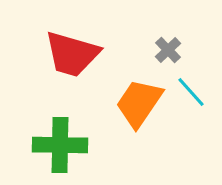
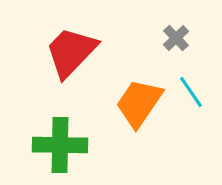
gray cross: moved 8 px right, 12 px up
red trapezoid: moved 1 px left, 2 px up; rotated 118 degrees clockwise
cyan line: rotated 8 degrees clockwise
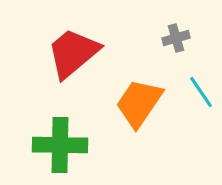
gray cross: rotated 28 degrees clockwise
red trapezoid: moved 2 px right, 1 px down; rotated 6 degrees clockwise
cyan line: moved 10 px right
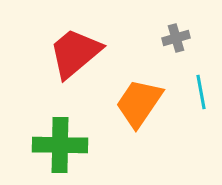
red trapezoid: moved 2 px right
cyan line: rotated 24 degrees clockwise
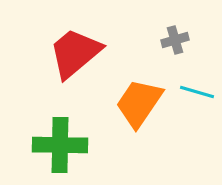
gray cross: moved 1 px left, 2 px down
cyan line: moved 4 px left; rotated 64 degrees counterclockwise
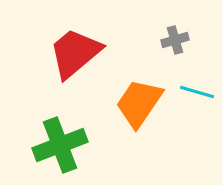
green cross: rotated 22 degrees counterclockwise
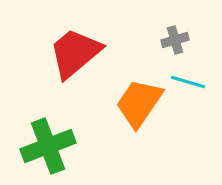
cyan line: moved 9 px left, 10 px up
green cross: moved 12 px left, 1 px down
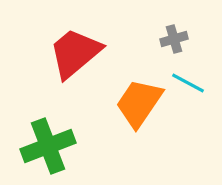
gray cross: moved 1 px left, 1 px up
cyan line: moved 1 px down; rotated 12 degrees clockwise
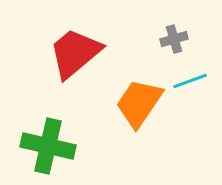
cyan line: moved 2 px right, 2 px up; rotated 48 degrees counterclockwise
green cross: rotated 34 degrees clockwise
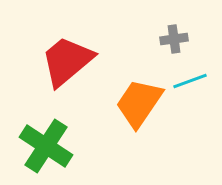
gray cross: rotated 8 degrees clockwise
red trapezoid: moved 8 px left, 8 px down
green cross: moved 2 px left; rotated 20 degrees clockwise
